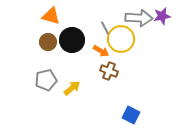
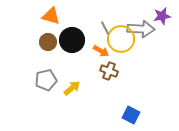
gray arrow: moved 2 px right, 11 px down
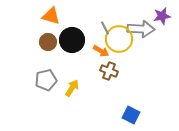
yellow circle: moved 2 px left
yellow arrow: rotated 18 degrees counterclockwise
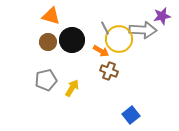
gray arrow: moved 2 px right, 1 px down
blue square: rotated 24 degrees clockwise
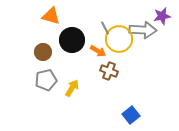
brown circle: moved 5 px left, 10 px down
orange arrow: moved 3 px left
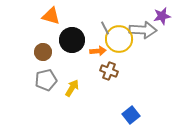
orange arrow: rotated 35 degrees counterclockwise
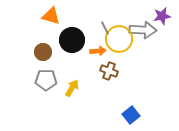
gray pentagon: rotated 15 degrees clockwise
